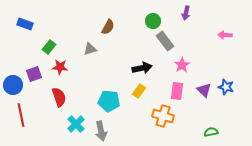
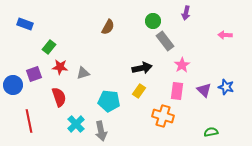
gray triangle: moved 7 px left, 24 px down
red line: moved 8 px right, 6 px down
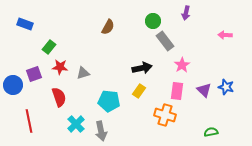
orange cross: moved 2 px right, 1 px up
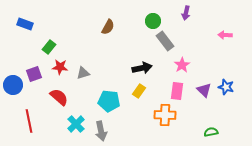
red semicircle: rotated 30 degrees counterclockwise
orange cross: rotated 15 degrees counterclockwise
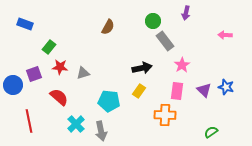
green semicircle: rotated 24 degrees counterclockwise
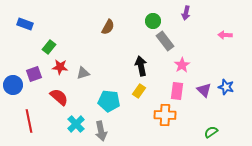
black arrow: moved 1 px left, 2 px up; rotated 90 degrees counterclockwise
